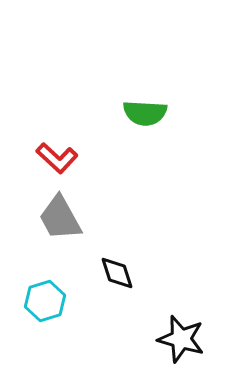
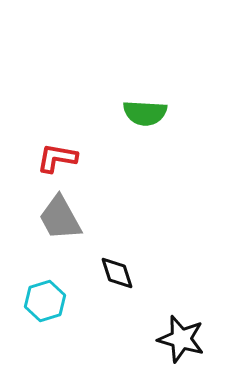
red L-shape: rotated 147 degrees clockwise
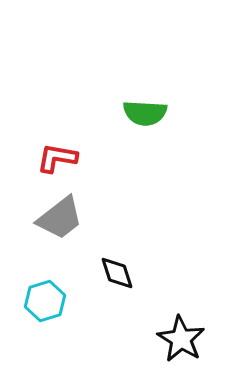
gray trapezoid: rotated 99 degrees counterclockwise
black star: rotated 15 degrees clockwise
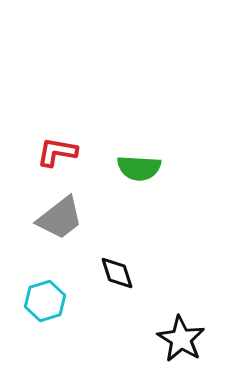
green semicircle: moved 6 px left, 55 px down
red L-shape: moved 6 px up
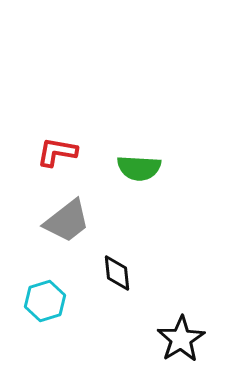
gray trapezoid: moved 7 px right, 3 px down
black diamond: rotated 12 degrees clockwise
black star: rotated 9 degrees clockwise
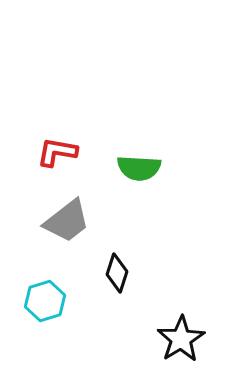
black diamond: rotated 24 degrees clockwise
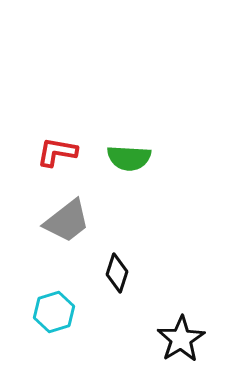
green semicircle: moved 10 px left, 10 px up
cyan hexagon: moved 9 px right, 11 px down
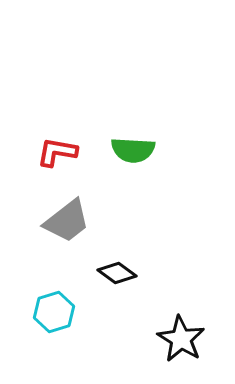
green semicircle: moved 4 px right, 8 px up
black diamond: rotated 72 degrees counterclockwise
black star: rotated 9 degrees counterclockwise
